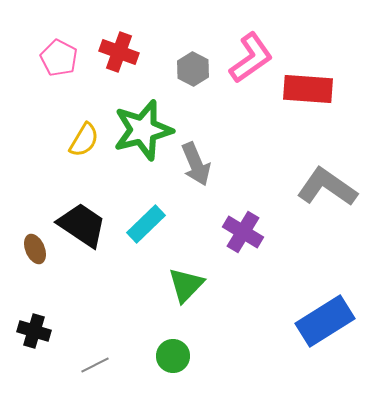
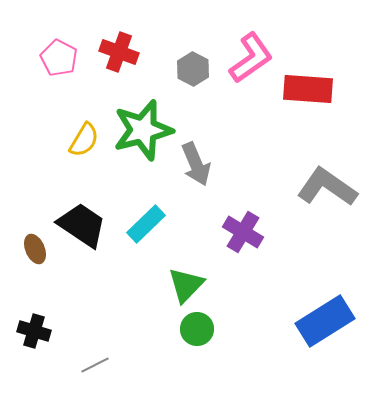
green circle: moved 24 px right, 27 px up
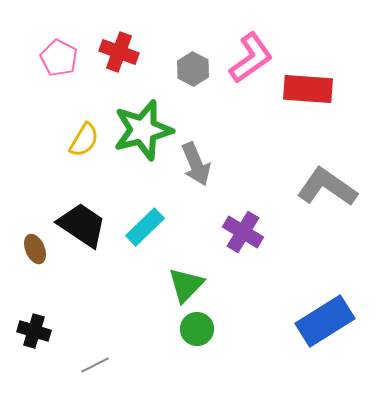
cyan rectangle: moved 1 px left, 3 px down
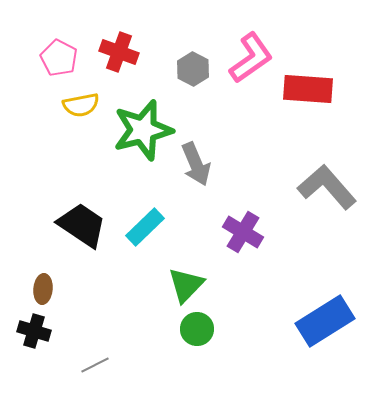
yellow semicircle: moved 3 px left, 35 px up; rotated 48 degrees clockwise
gray L-shape: rotated 14 degrees clockwise
brown ellipse: moved 8 px right, 40 px down; rotated 28 degrees clockwise
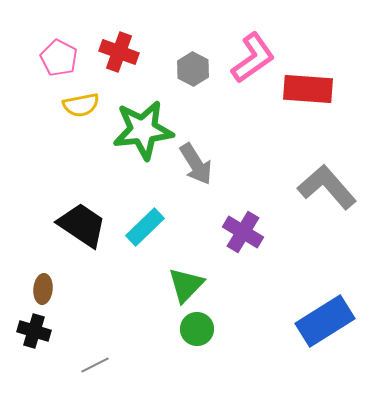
pink L-shape: moved 2 px right
green star: rotated 8 degrees clockwise
gray arrow: rotated 9 degrees counterclockwise
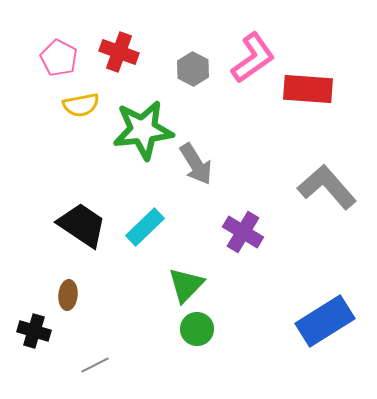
brown ellipse: moved 25 px right, 6 px down
